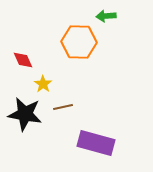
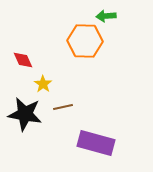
orange hexagon: moved 6 px right, 1 px up
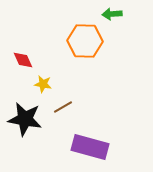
green arrow: moved 6 px right, 2 px up
yellow star: rotated 24 degrees counterclockwise
brown line: rotated 18 degrees counterclockwise
black star: moved 5 px down
purple rectangle: moved 6 px left, 4 px down
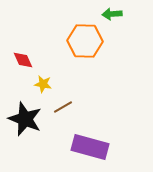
black star: rotated 12 degrees clockwise
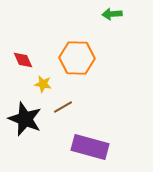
orange hexagon: moved 8 px left, 17 px down
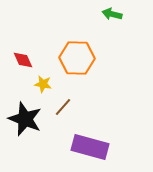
green arrow: rotated 18 degrees clockwise
brown line: rotated 18 degrees counterclockwise
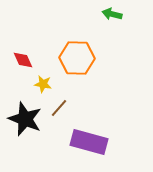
brown line: moved 4 px left, 1 px down
purple rectangle: moved 1 px left, 5 px up
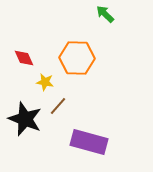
green arrow: moved 7 px left; rotated 30 degrees clockwise
red diamond: moved 1 px right, 2 px up
yellow star: moved 2 px right, 2 px up
brown line: moved 1 px left, 2 px up
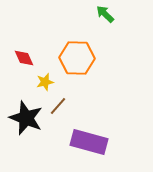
yellow star: rotated 24 degrees counterclockwise
black star: moved 1 px right, 1 px up
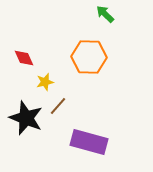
orange hexagon: moved 12 px right, 1 px up
